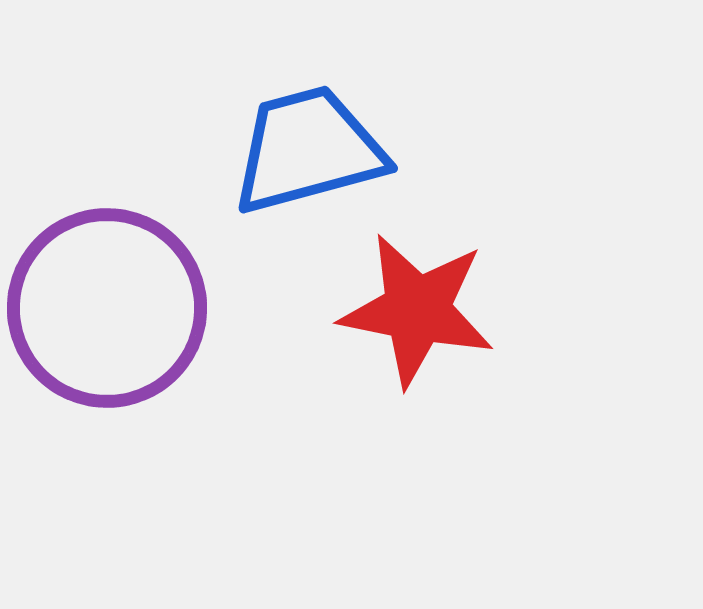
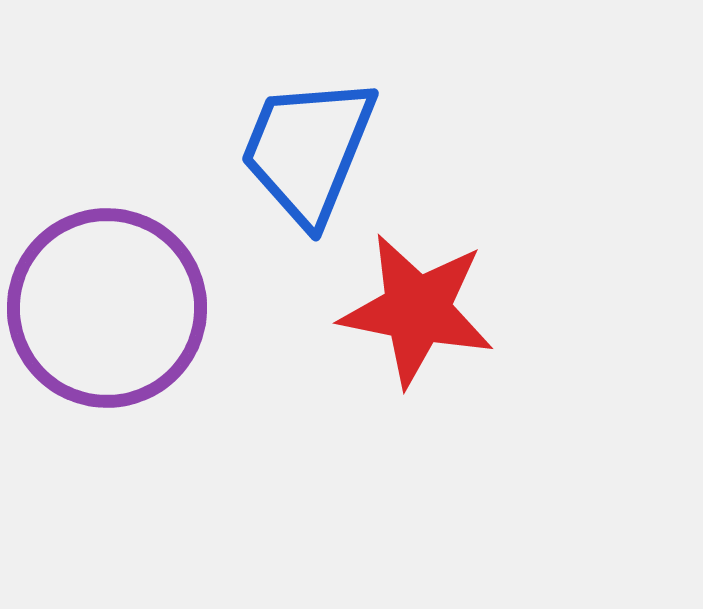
blue trapezoid: rotated 53 degrees counterclockwise
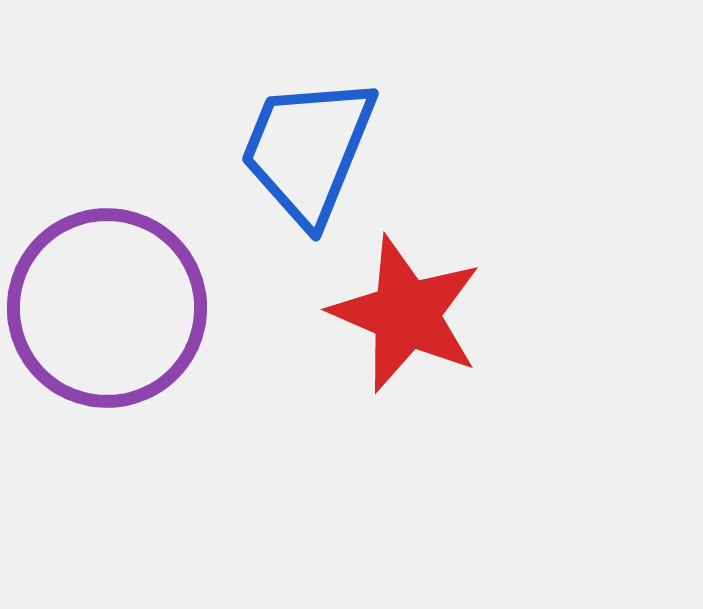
red star: moved 11 px left, 4 px down; rotated 12 degrees clockwise
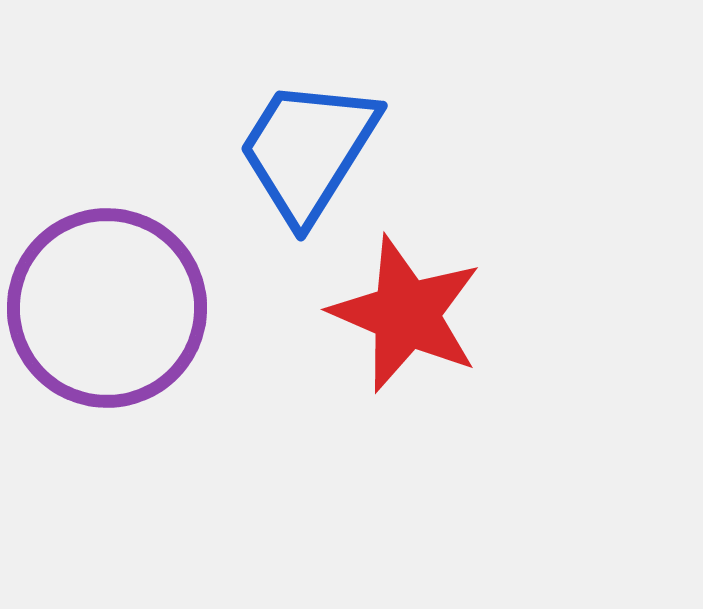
blue trapezoid: rotated 10 degrees clockwise
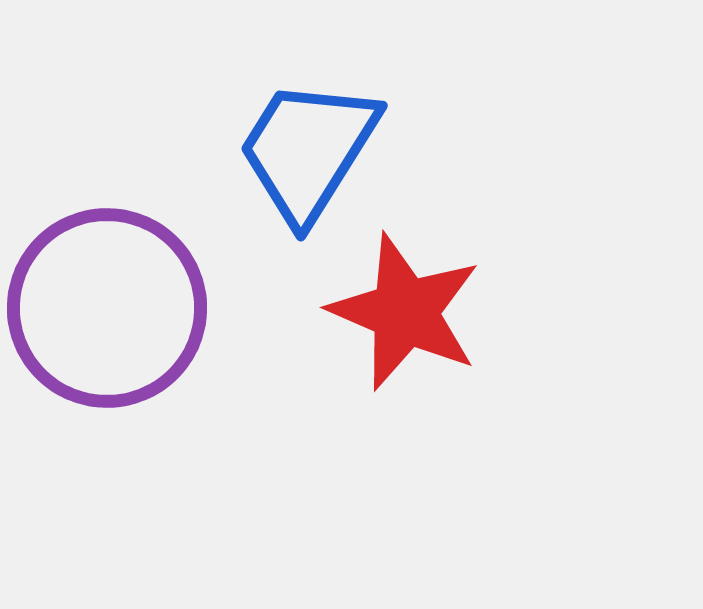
red star: moved 1 px left, 2 px up
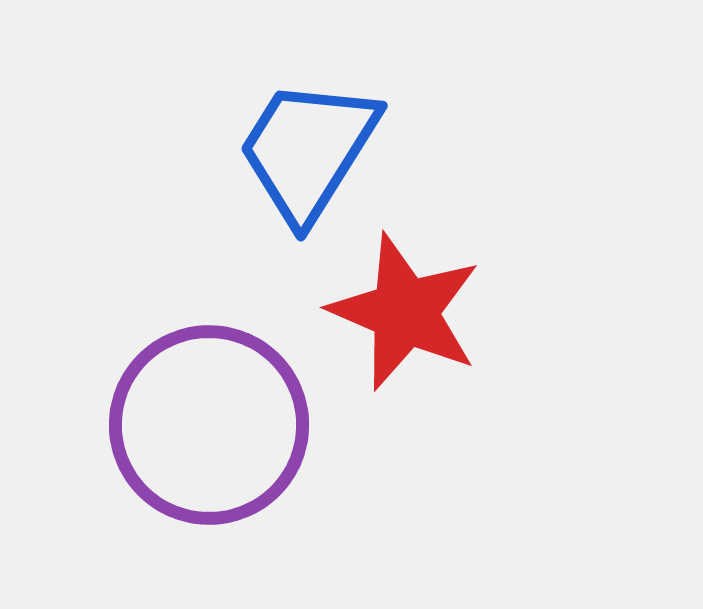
purple circle: moved 102 px right, 117 px down
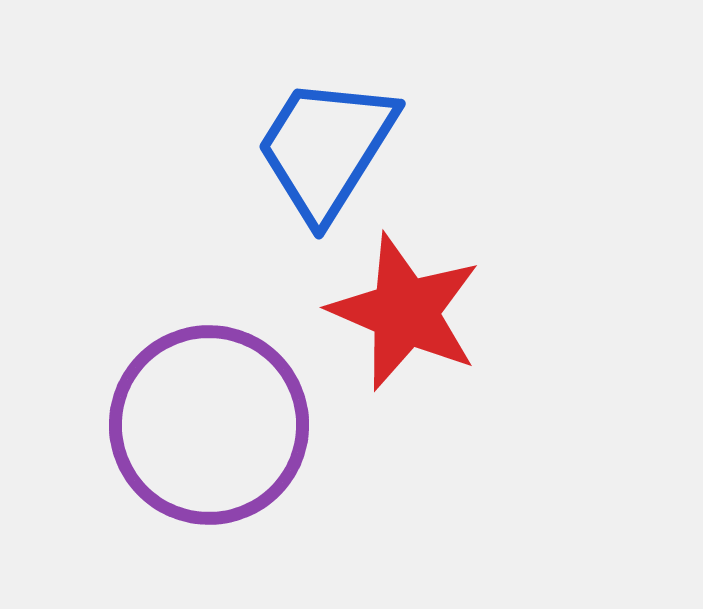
blue trapezoid: moved 18 px right, 2 px up
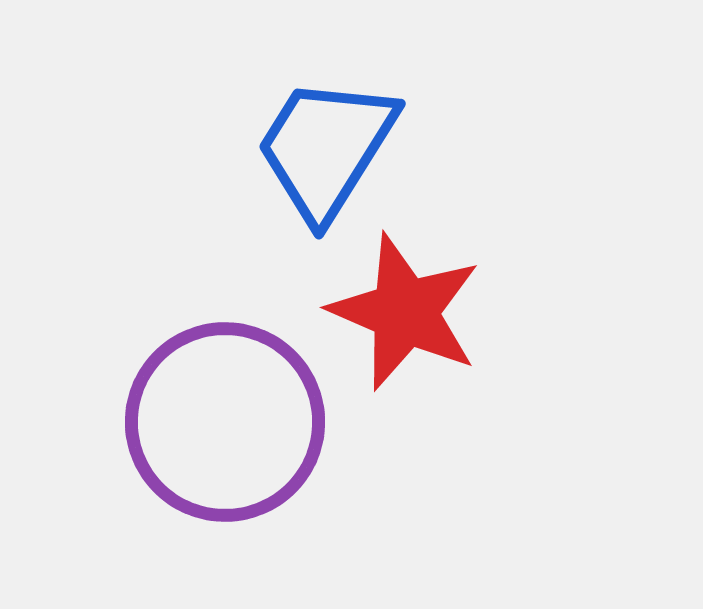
purple circle: moved 16 px right, 3 px up
